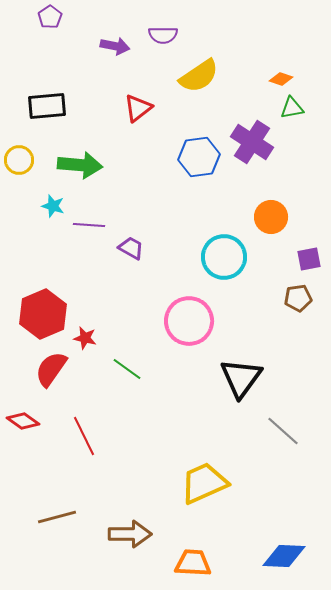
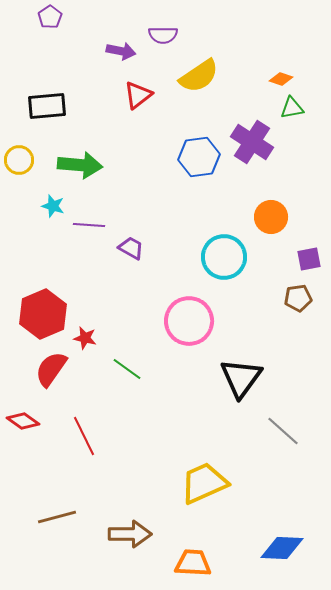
purple arrow: moved 6 px right, 5 px down
red triangle: moved 13 px up
blue diamond: moved 2 px left, 8 px up
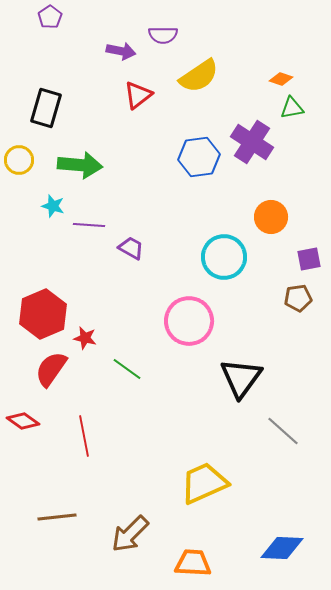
black rectangle: moved 1 px left, 2 px down; rotated 69 degrees counterclockwise
red line: rotated 15 degrees clockwise
brown line: rotated 9 degrees clockwise
brown arrow: rotated 135 degrees clockwise
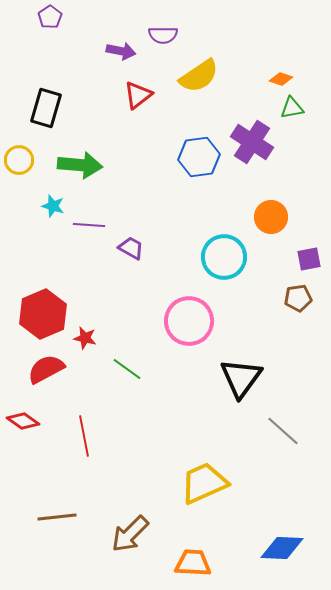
red semicircle: moved 5 px left; rotated 27 degrees clockwise
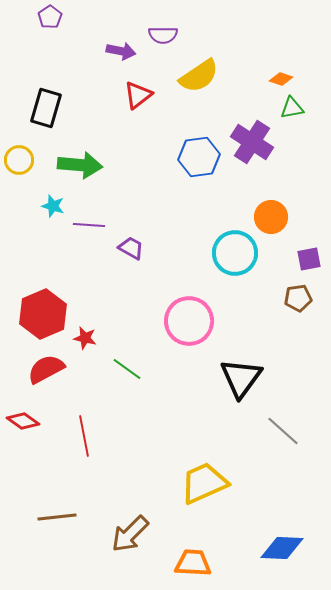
cyan circle: moved 11 px right, 4 px up
